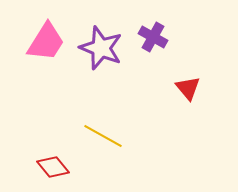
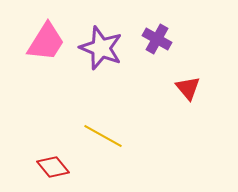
purple cross: moved 4 px right, 2 px down
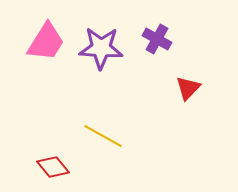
purple star: rotated 18 degrees counterclockwise
red triangle: rotated 24 degrees clockwise
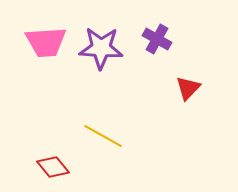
pink trapezoid: rotated 54 degrees clockwise
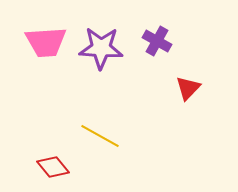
purple cross: moved 2 px down
yellow line: moved 3 px left
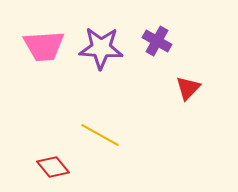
pink trapezoid: moved 2 px left, 4 px down
yellow line: moved 1 px up
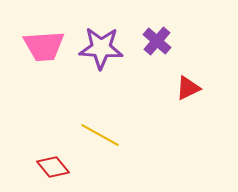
purple cross: rotated 12 degrees clockwise
red triangle: rotated 20 degrees clockwise
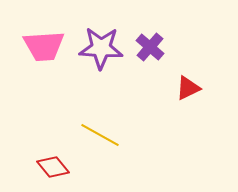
purple cross: moved 7 px left, 6 px down
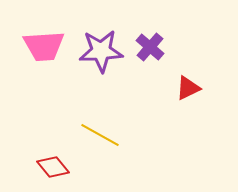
purple star: moved 3 px down; rotated 6 degrees counterclockwise
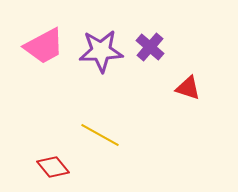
pink trapezoid: rotated 24 degrees counterclockwise
red triangle: rotated 44 degrees clockwise
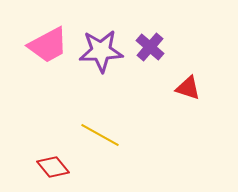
pink trapezoid: moved 4 px right, 1 px up
